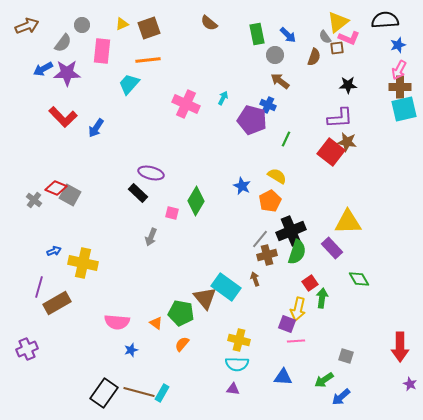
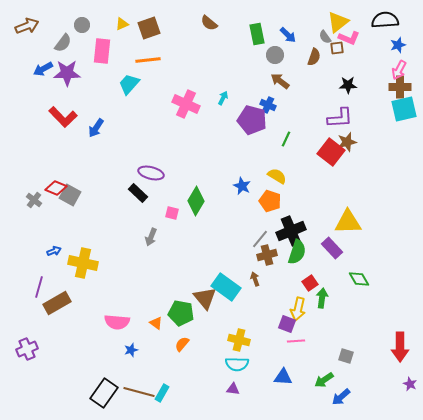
brown star at (347, 142): rotated 24 degrees counterclockwise
orange pentagon at (270, 201): rotated 25 degrees counterclockwise
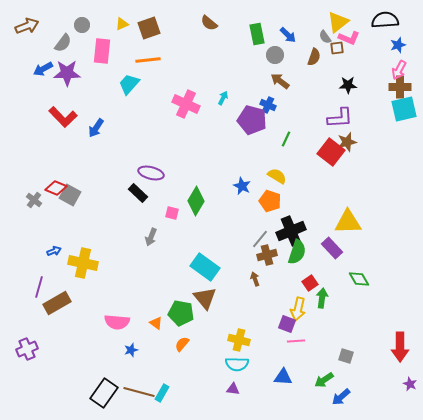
cyan rectangle at (226, 287): moved 21 px left, 20 px up
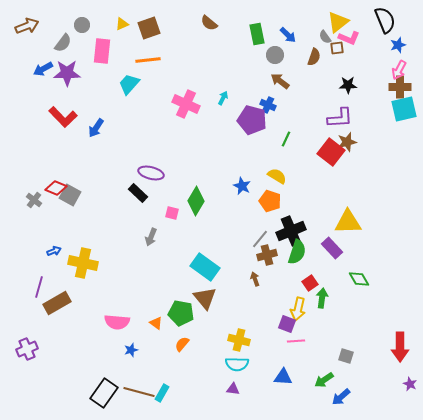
black semicircle at (385, 20): rotated 72 degrees clockwise
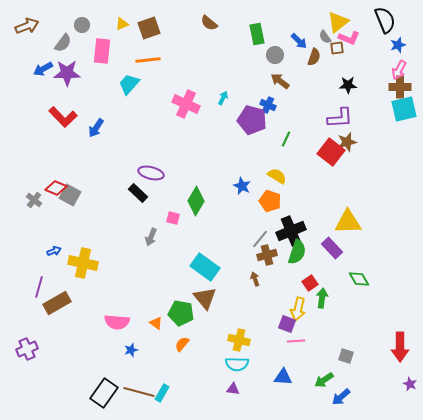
blue arrow at (288, 35): moved 11 px right, 6 px down
pink square at (172, 213): moved 1 px right, 5 px down
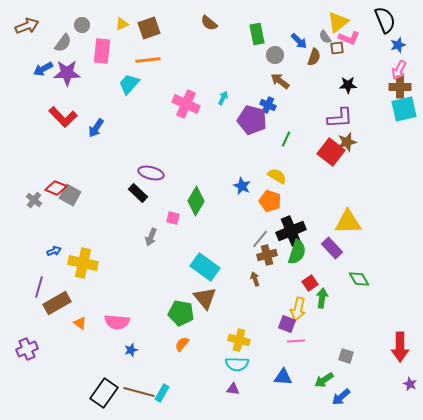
orange triangle at (156, 323): moved 76 px left
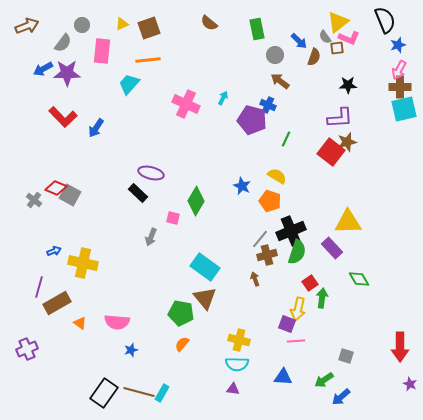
green rectangle at (257, 34): moved 5 px up
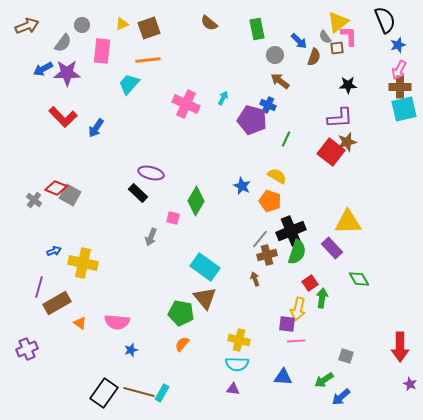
pink L-shape at (349, 38): moved 2 px up; rotated 115 degrees counterclockwise
purple square at (287, 324): rotated 12 degrees counterclockwise
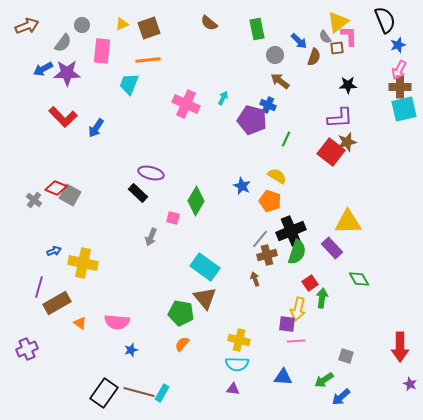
cyan trapezoid at (129, 84): rotated 20 degrees counterclockwise
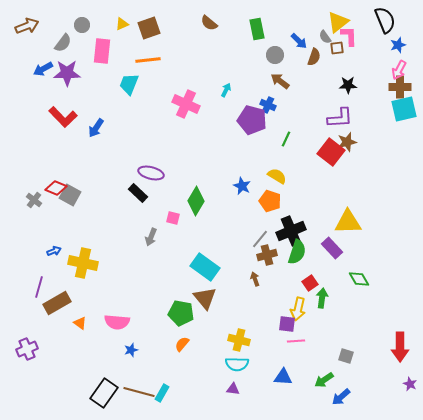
cyan arrow at (223, 98): moved 3 px right, 8 px up
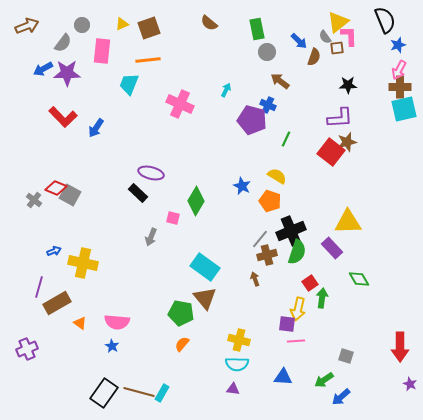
gray circle at (275, 55): moved 8 px left, 3 px up
pink cross at (186, 104): moved 6 px left
blue star at (131, 350): moved 19 px left, 4 px up; rotated 24 degrees counterclockwise
